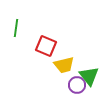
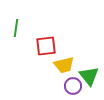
red square: rotated 30 degrees counterclockwise
purple circle: moved 4 px left, 1 px down
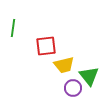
green line: moved 3 px left
purple circle: moved 2 px down
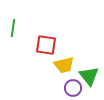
red square: moved 1 px up; rotated 15 degrees clockwise
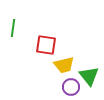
purple circle: moved 2 px left, 1 px up
